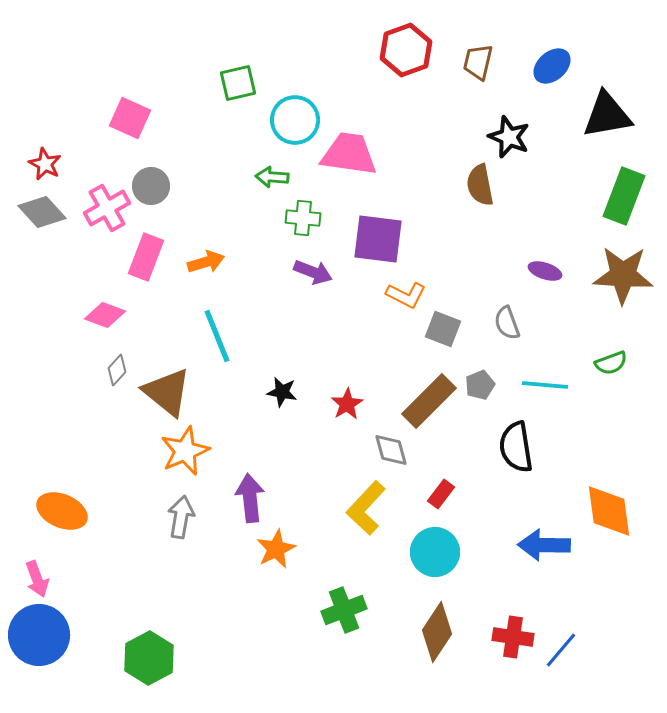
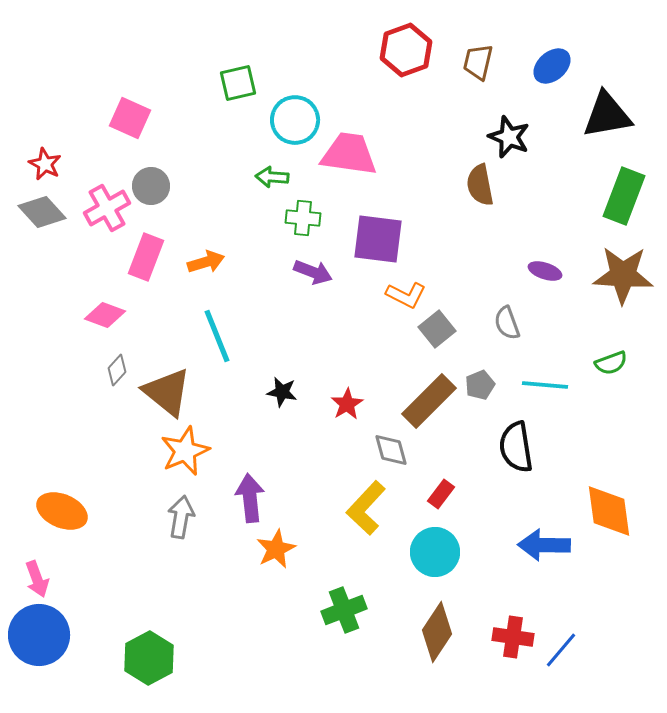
gray square at (443, 329): moved 6 px left; rotated 30 degrees clockwise
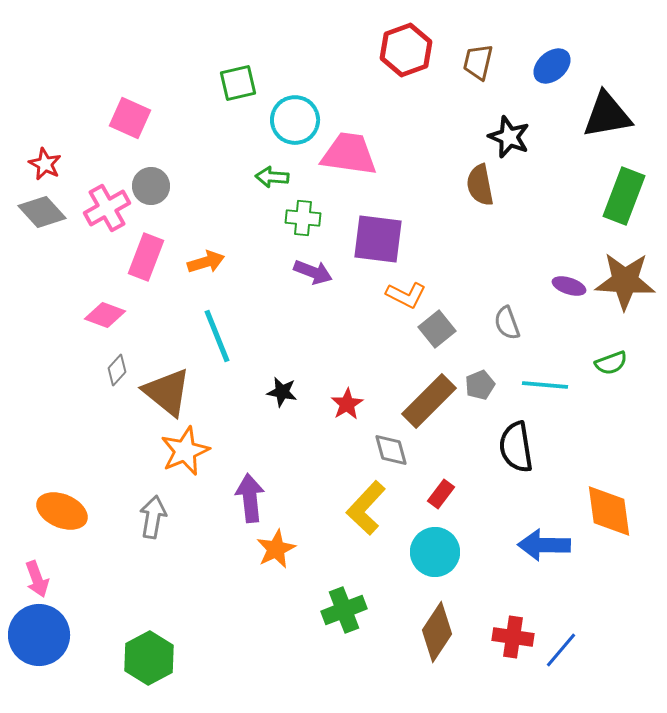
purple ellipse at (545, 271): moved 24 px right, 15 px down
brown star at (623, 275): moved 2 px right, 6 px down
gray arrow at (181, 517): moved 28 px left
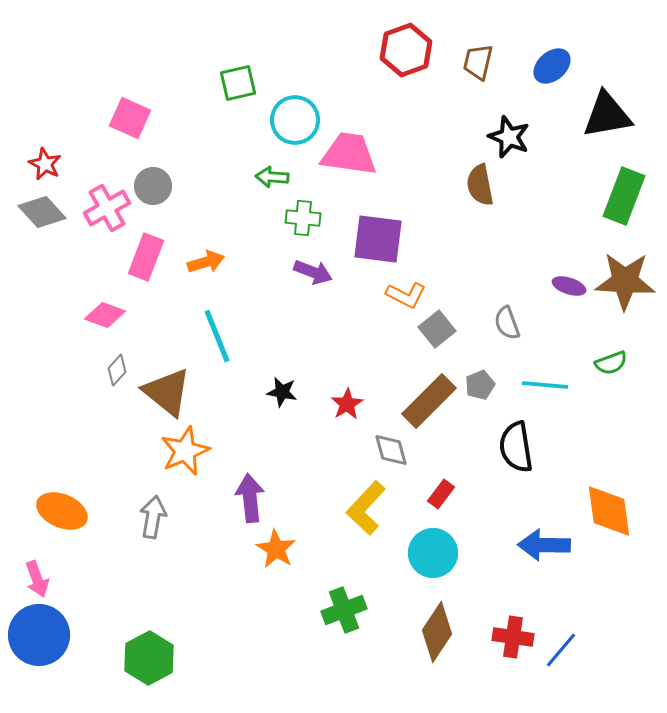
gray circle at (151, 186): moved 2 px right
orange star at (276, 549): rotated 15 degrees counterclockwise
cyan circle at (435, 552): moved 2 px left, 1 px down
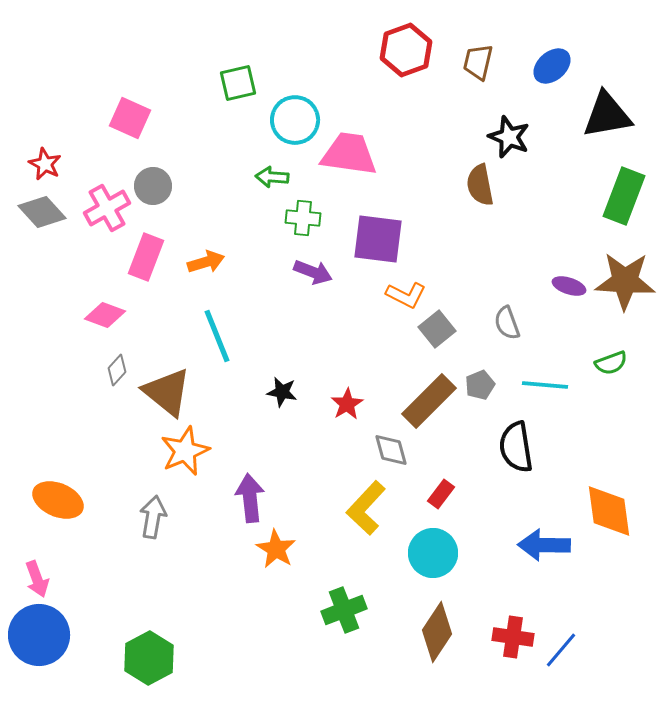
orange ellipse at (62, 511): moved 4 px left, 11 px up
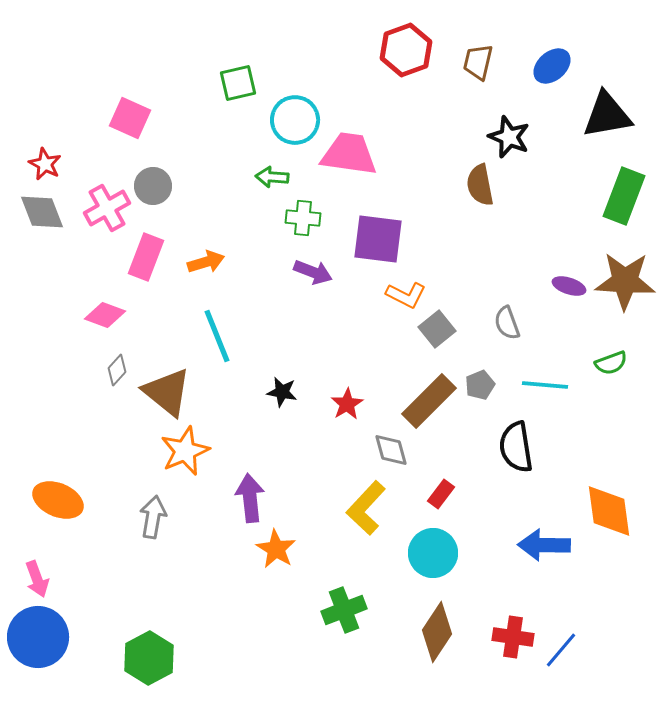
gray diamond at (42, 212): rotated 21 degrees clockwise
blue circle at (39, 635): moved 1 px left, 2 px down
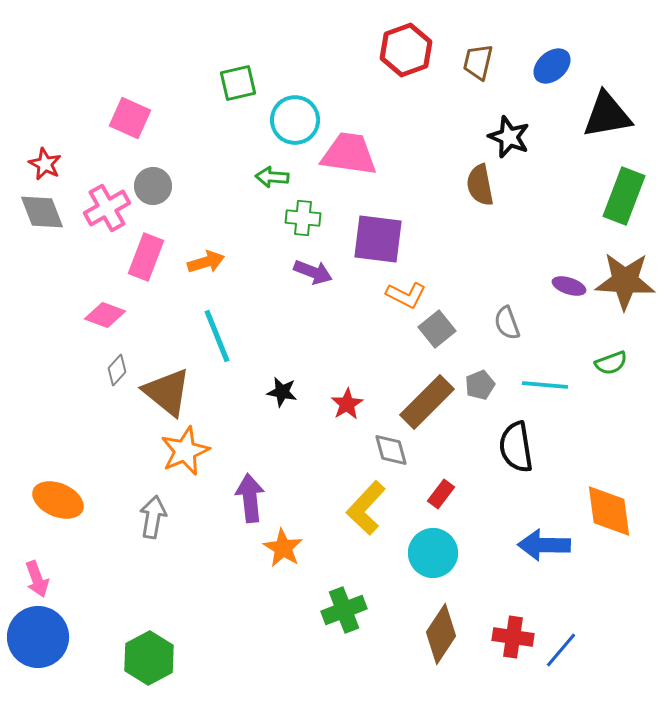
brown rectangle at (429, 401): moved 2 px left, 1 px down
orange star at (276, 549): moved 7 px right, 1 px up
brown diamond at (437, 632): moved 4 px right, 2 px down
